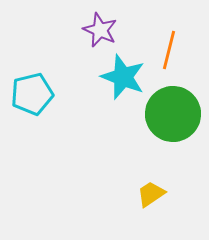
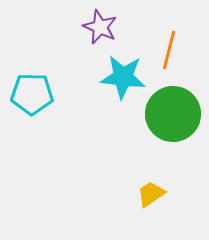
purple star: moved 3 px up
cyan star: rotated 15 degrees counterclockwise
cyan pentagon: rotated 15 degrees clockwise
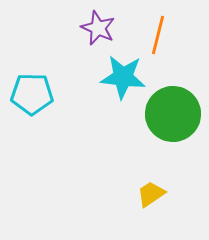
purple star: moved 2 px left, 1 px down
orange line: moved 11 px left, 15 px up
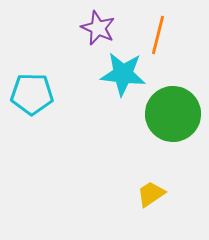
cyan star: moved 3 px up
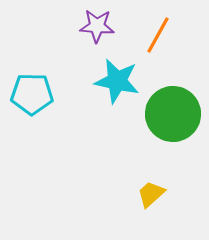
purple star: moved 1 px left, 2 px up; rotated 20 degrees counterclockwise
orange line: rotated 15 degrees clockwise
cyan star: moved 6 px left, 7 px down; rotated 6 degrees clockwise
yellow trapezoid: rotated 8 degrees counterclockwise
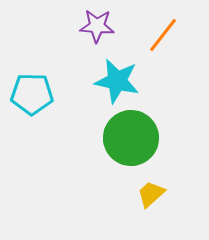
orange line: moved 5 px right; rotated 9 degrees clockwise
green circle: moved 42 px left, 24 px down
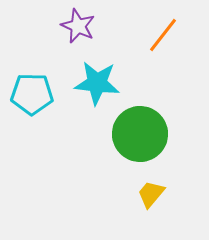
purple star: moved 19 px left; rotated 20 degrees clockwise
cyan star: moved 20 px left, 2 px down; rotated 6 degrees counterclockwise
green circle: moved 9 px right, 4 px up
yellow trapezoid: rotated 8 degrees counterclockwise
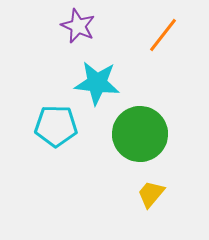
cyan pentagon: moved 24 px right, 32 px down
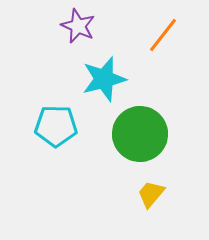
cyan star: moved 7 px right, 4 px up; rotated 21 degrees counterclockwise
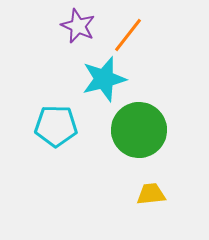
orange line: moved 35 px left
green circle: moved 1 px left, 4 px up
yellow trapezoid: rotated 44 degrees clockwise
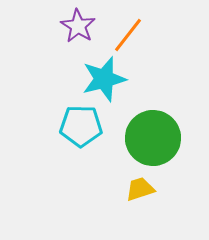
purple star: rotated 8 degrees clockwise
cyan pentagon: moved 25 px right
green circle: moved 14 px right, 8 px down
yellow trapezoid: moved 11 px left, 5 px up; rotated 12 degrees counterclockwise
